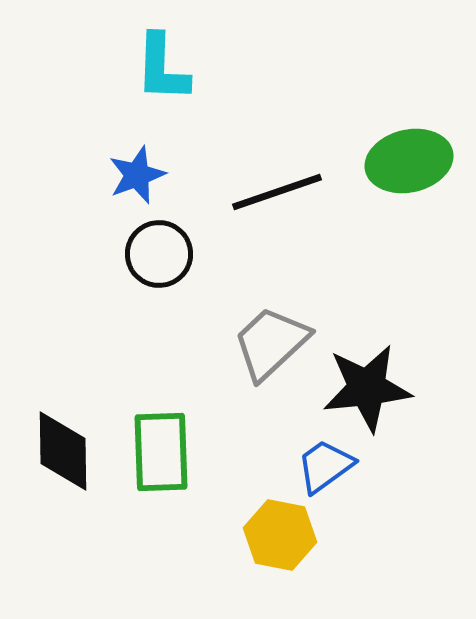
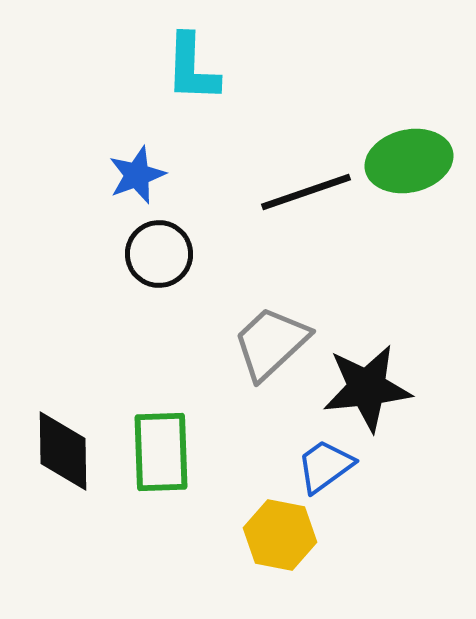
cyan L-shape: moved 30 px right
black line: moved 29 px right
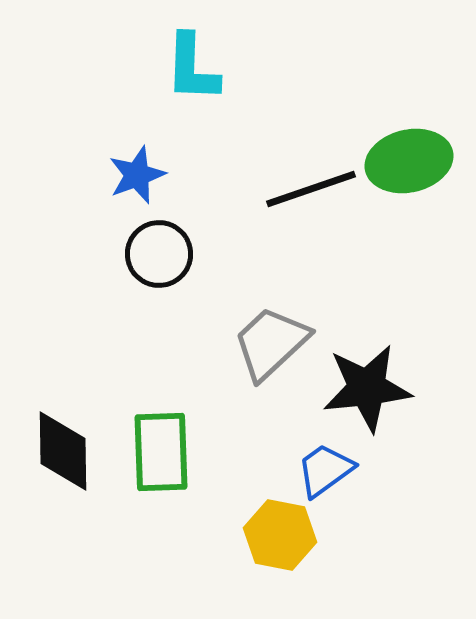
black line: moved 5 px right, 3 px up
blue trapezoid: moved 4 px down
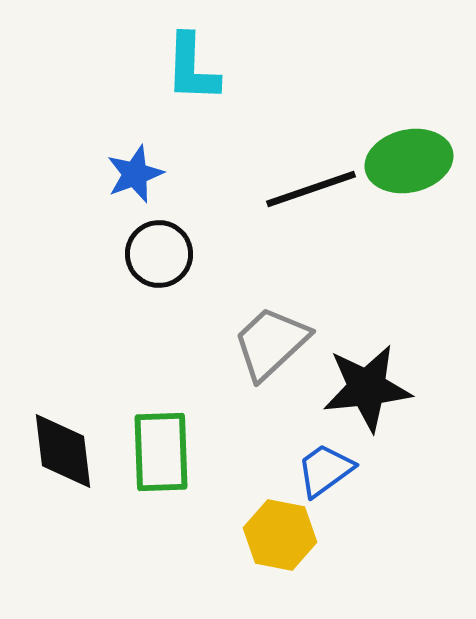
blue star: moved 2 px left, 1 px up
black diamond: rotated 6 degrees counterclockwise
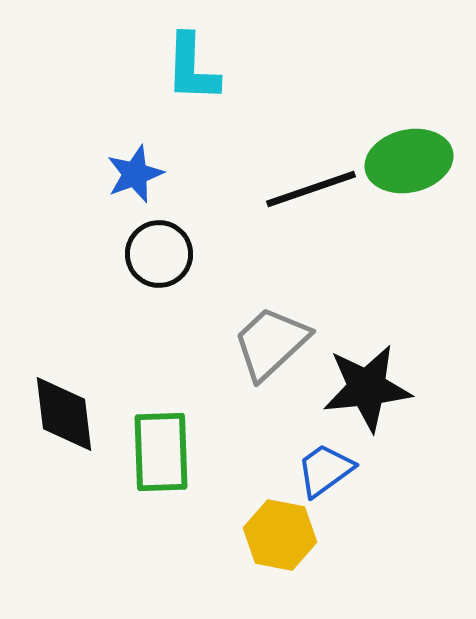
black diamond: moved 1 px right, 37 px up
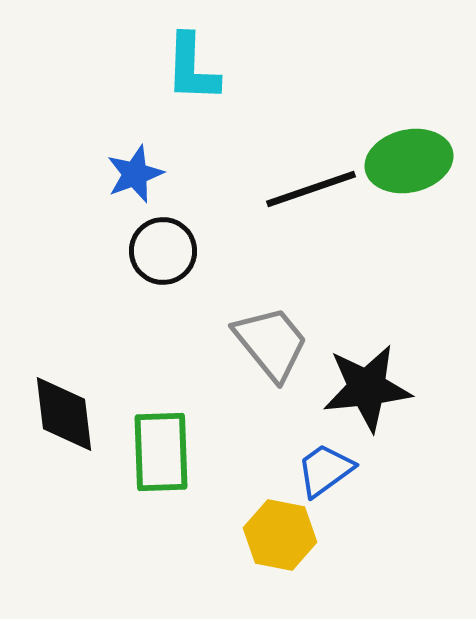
black circle: moved 4 px right, 3 px up
gray trapezoid: rotated 94 degrees clockwise
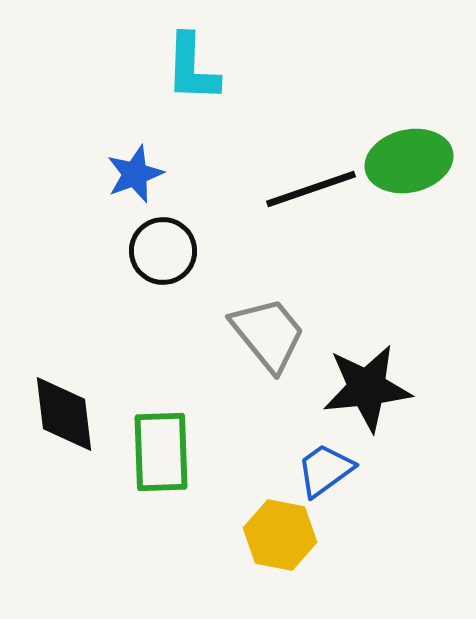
gray trapezoid: moved 3 px left, 9 px up
